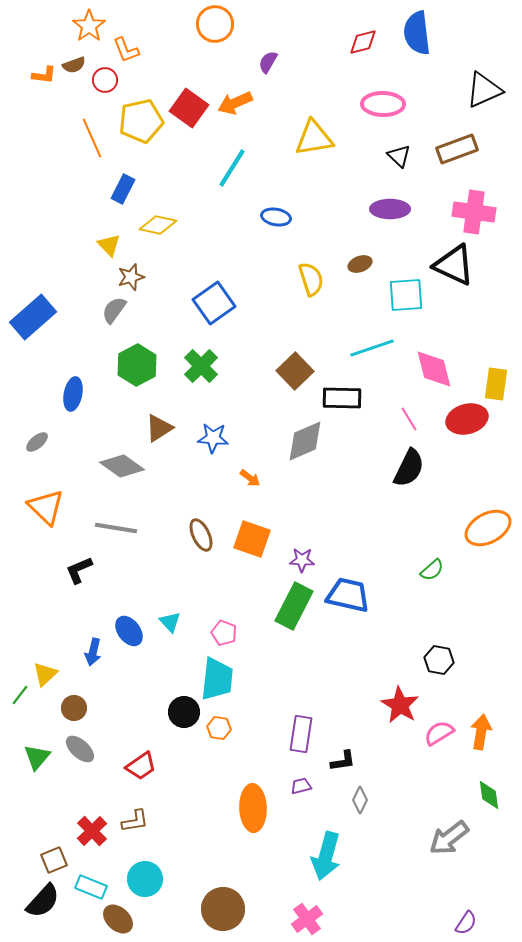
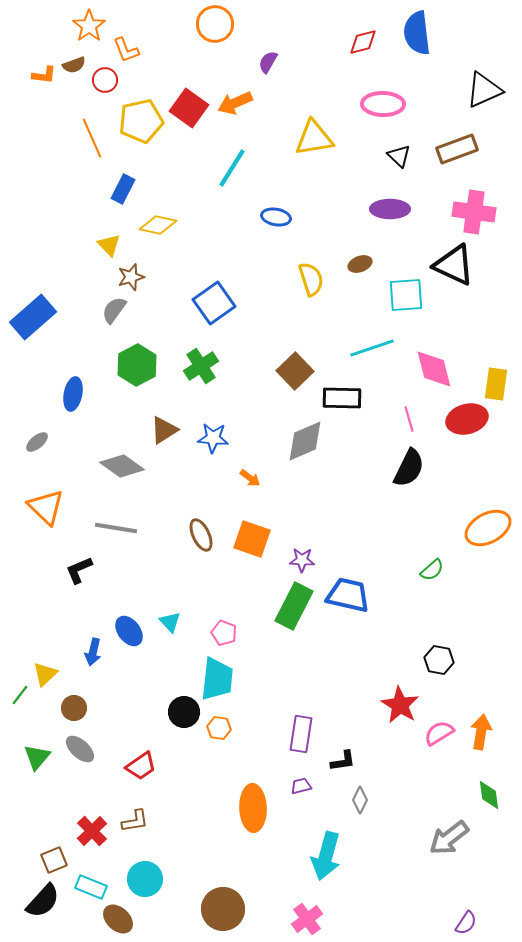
green cross at (201, 366): rotated 12 degrees clockwise
pink line at (409, 419): rotated 15 degrees clockwise
brown triangle at (159, 428): moved 5 px right, 2 px down
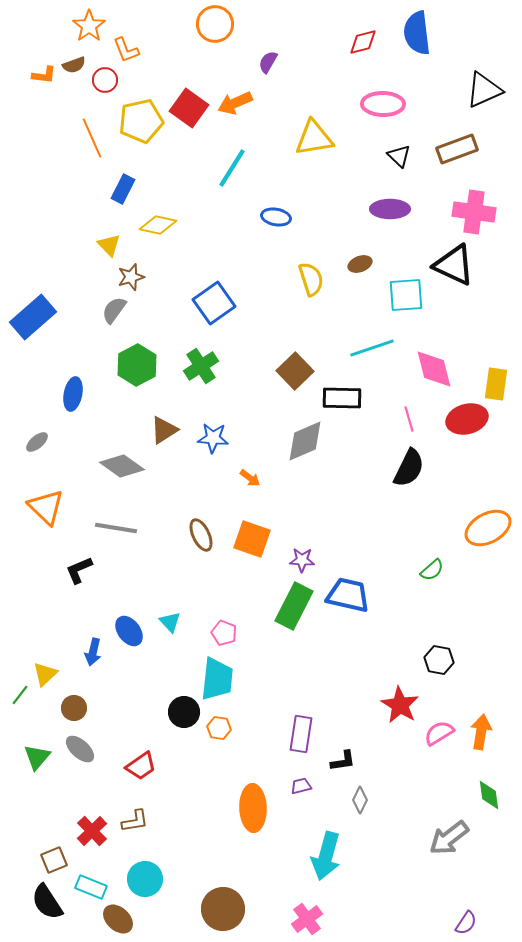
black semicircle at (43, 901): moved 4 px right, 1 px down; rotated 105 degrees clockwise
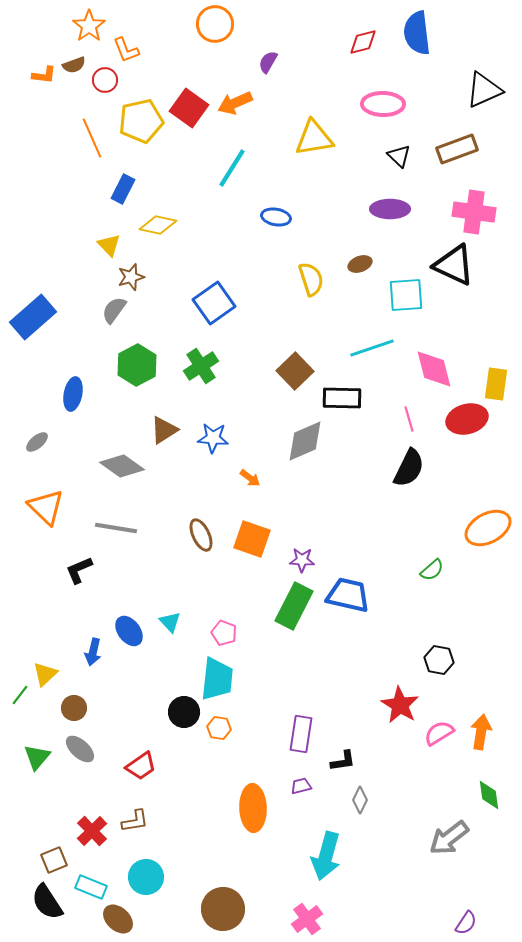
cyan circle at (145, 879): moved 1 px right, 2 px up
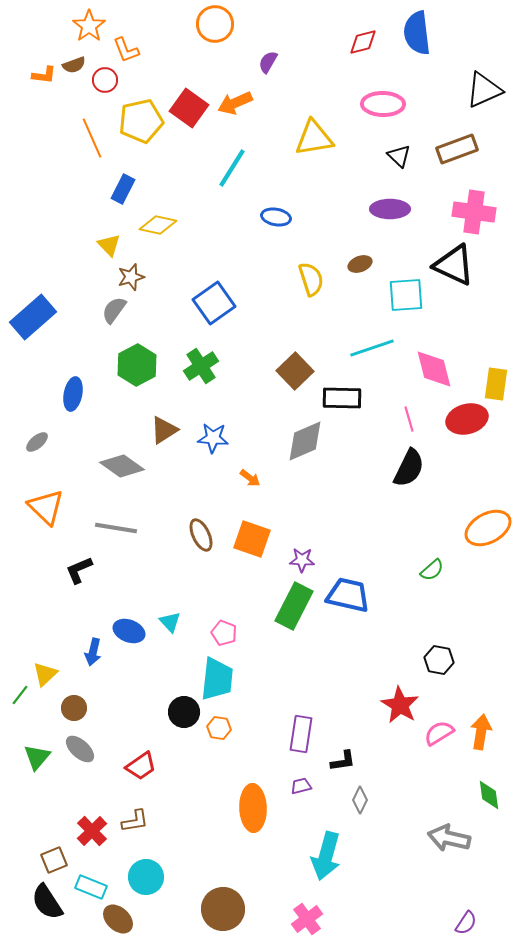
blue ellipse at (129, 631): rotated 32 degrees counterclockwise
gray arrow at (449, 838): rotated 51 degrees clockwise
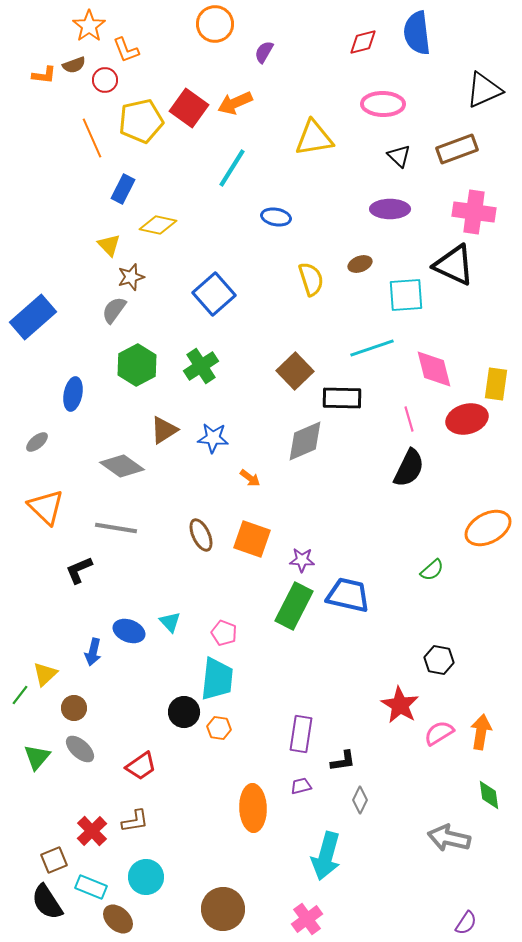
purple semicircle at (268, 62): moved 4 px left, 10 px up
blue square at (214, 303): moved 9 px up; rotated 6 degrees counterclockwise
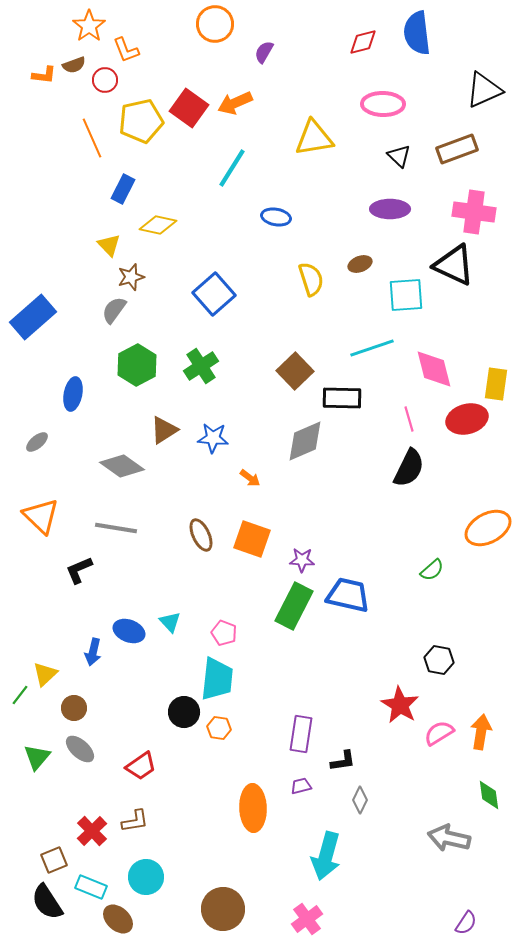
orange triangle at (46, 507): moved 5 px left, 9 px down
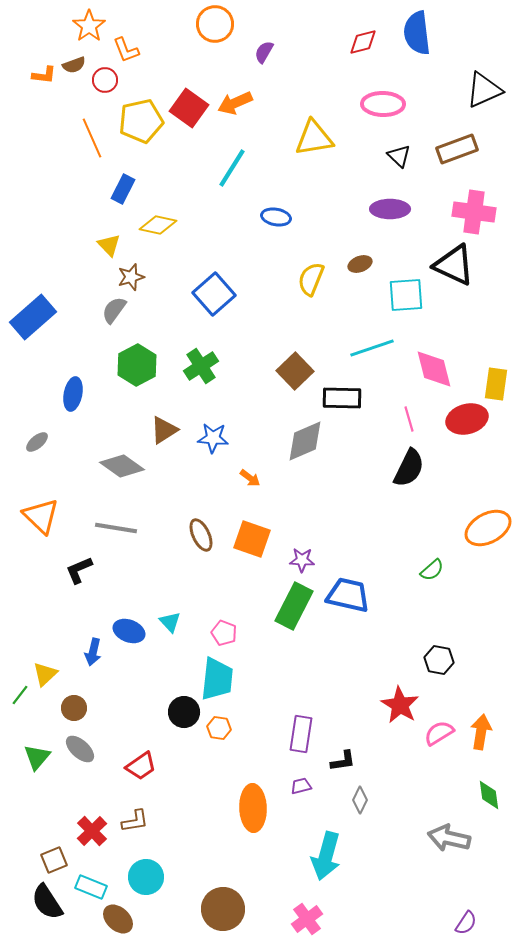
yellow semicircle at (311, 279): rotated 140 degrees counterclockwise
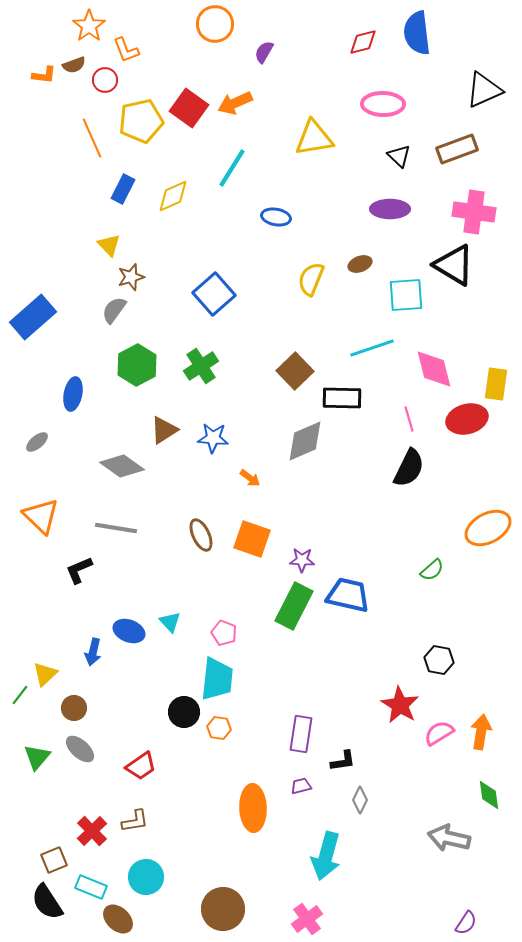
yellow diamond at (158, 225): moved 15 px right, 29 px up; rotated 36 degrees counterclockwise
black triangle at (454, 265): rotated 6 degrees clockwise
